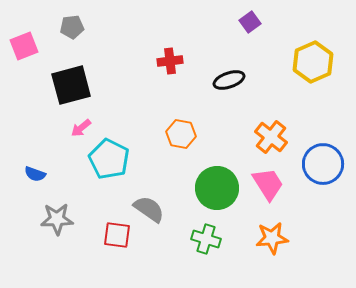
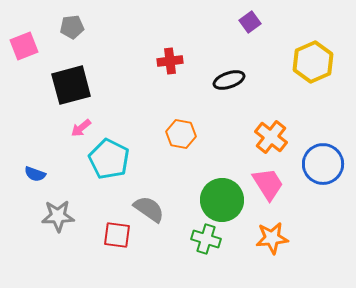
green circle: moved 5 px right, 12 px down
gray star: moved 1 px right, 3 px up
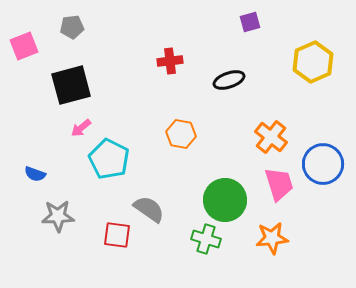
purple square: rotated 20 degrees clockwise
pink trapezoid: moved 11 px right; rotated 15 degrees clockwise
green circle: moved 3 px right
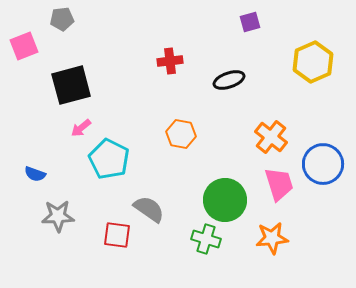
gray pentagon: moved 10 px left, 8 px up
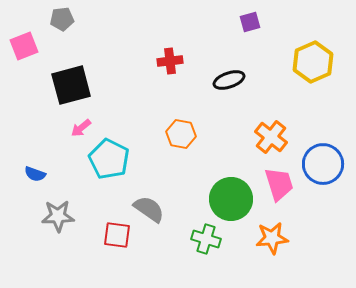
green circle: moved 6 px right, 1 px up
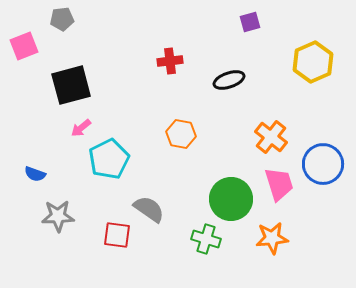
cyan pentagon: rotated 18 degrees clockwise
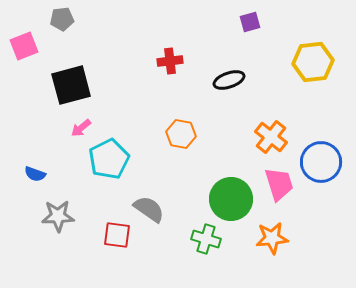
yellow hexagon: rotated 18 degrees clockwise
blue circle: moved 2 px left, 2 px up
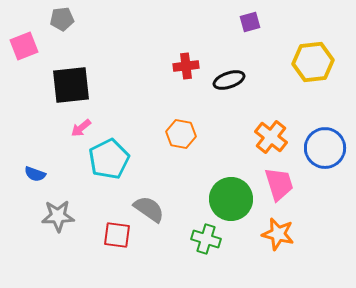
red cross: moved 16 px right, 5 px down
black square: rotated 9 degrees clockwise
blue circle: moved 4 px right, 14 px up
orange star: moved 6 px right, 4 px up; rotated 20 degrees clockwise
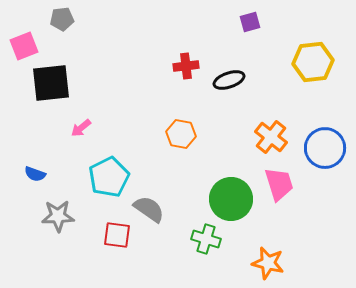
black square: moved 20 px left, 2 px up
cyan pentagon: moved 18 px down
orange star: moved 10 px left, 29 px down
